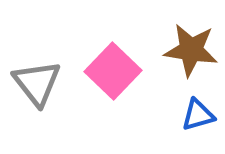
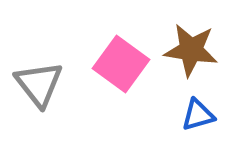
pink square: moved 8 px right, 7 px up; rotated 8 degrees counterclockwise
gray triangle: moved 2 px right, 1 px down
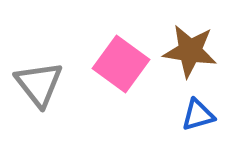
brown star: moved 1 px left, 1 px down
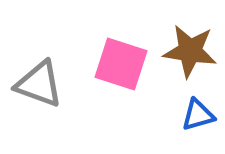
pink square: rotated 18 degrees counterclockwise
gray triangle: rotated 32 degrees counterclockwise
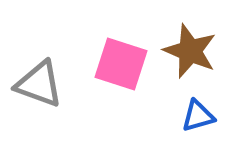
brown star: rotated 14 degrees clockwise
blue triangle: moved 1 px down
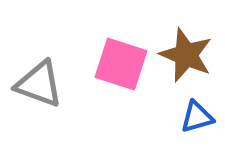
brown star: moved 4 px left, 4 px down
blue triangle: moved 1 px left, 1 px down
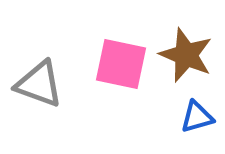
pink square: rotated 6 degrees counterclockwise
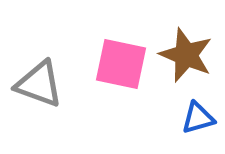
blue triangle: moved 1 px right, 1 px down
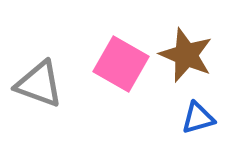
pink square: rotated 18 degrees clockwise
